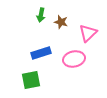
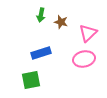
pink ellipse: moved 10 px right
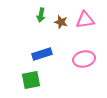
pink triangle: moved 3 px left, 13 px up; rotated 36 degrees clockwise
blue rectangle: moved 1 px right, 1 px down
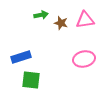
green arrow: rotated 112 degrees counterclockwise
brown star: moved 1 px down
blue rectangle: moved 21 px left, 3 px down
green square: rotated 18 degrees clockwise
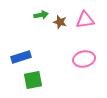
brown star: moved 1 px left, 1 px up
green square: moved 2 px right; rotated 18 degrees counterclockwise
